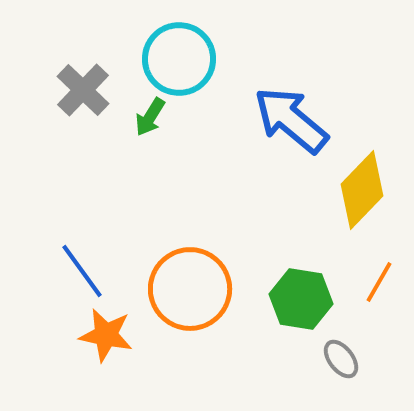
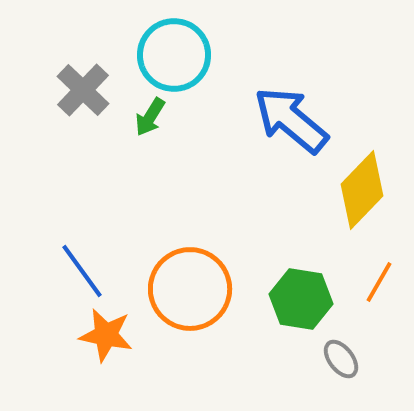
cyan circle: moved 5 px left, 4 px up
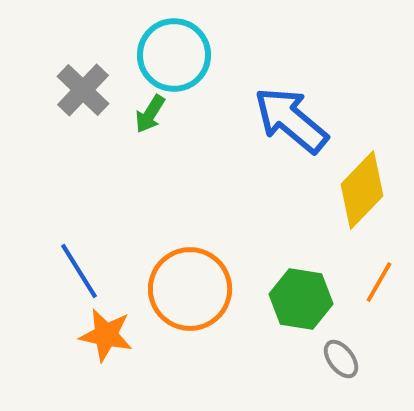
green arrow: moved 3 px up
blue line: moved 3 px left; rotated 4 degrees clockwise
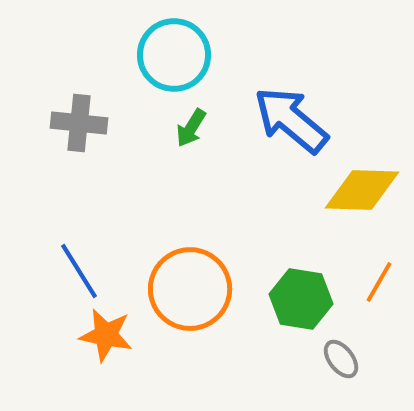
gray cross: moved 4 px left, 33 px down; rotated 38 degrees counterclockwise
green arrow: moved 41 px right, 14 px down
yellow diamond: rotated 48 degrees clockwise
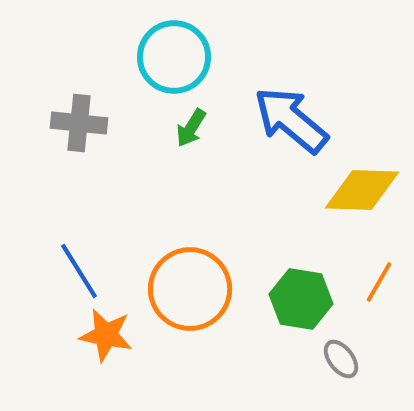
cyan circle: moved 2 px down
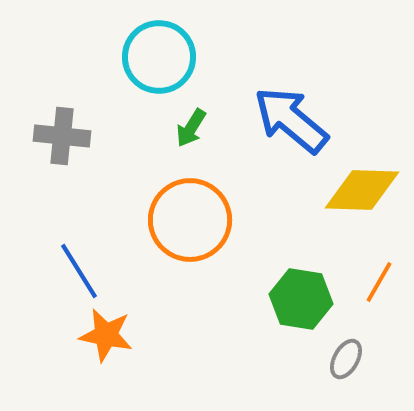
cyan circle: moved 15 px left
gray cross: moved 17 px left, 13 px down
orange circle: moved 69 px up
gray ellipse: moved 5 px right; rotated 66 degrees clockwise
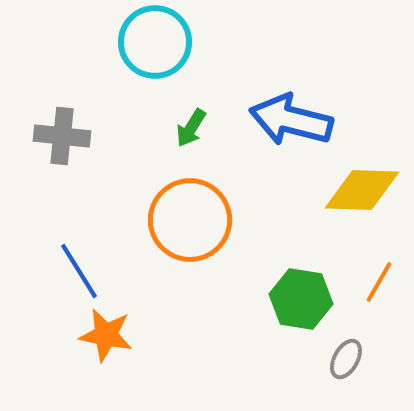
cyan circle: moved 4 px left, 15 px up
blue arrow: rotated 26 degrees counterclockwise
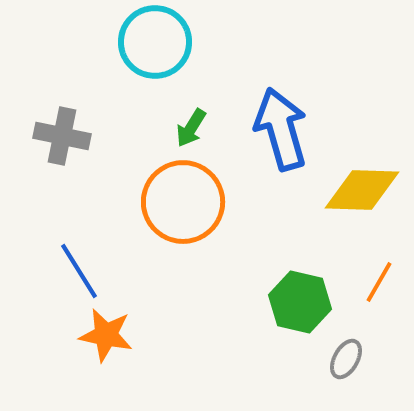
blue arrow: moved 10 px left, 9 px down; rotated 60 degrees clockwise
gray cross: rotated 6 degrees clockwise
orange circle: moved 7 px left, 18 px up
green hexagon: moved 1 px left, 3 px down; rotated 4 degrees clockwise
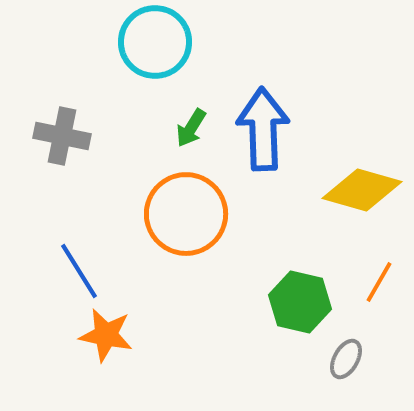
blue arrow: moved 18 px left; rotated 14 degrees clockwise
yellow diamond: rotated 14 degrees clockwise
orange circle: moved 3 px right, 12 px down
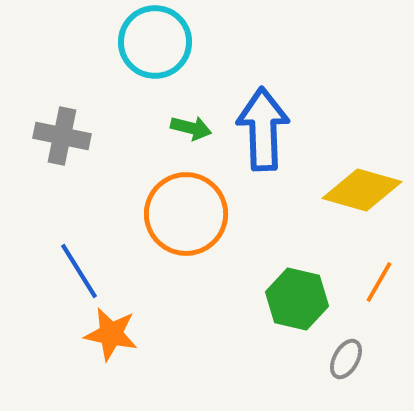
green arrow: rotated 108 degrees counterclockwise
green hexagon: moved 3 px left, 3 px up
orange star: moved 5 px right, 1 px up
